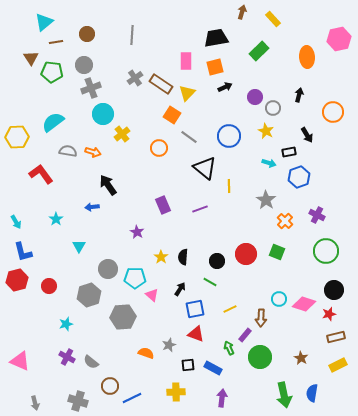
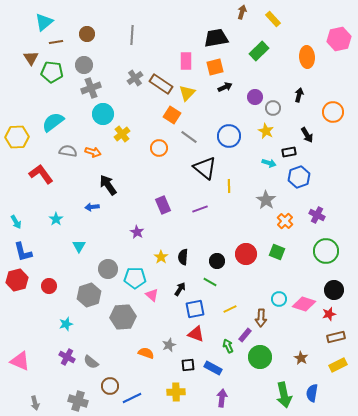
green arrow at (229, 348): moved 1 px left, 2 px up
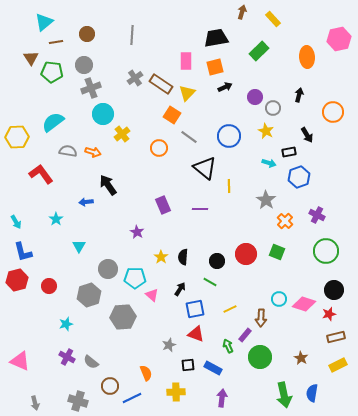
blue arrow at (92, 207): moved 6 px left, 5 px up
purple line at (200, 209): rotated 21 degrees clockwise
orange semicircle at (146, 353): moved 20 px down; rotated 49 degrees clockwise
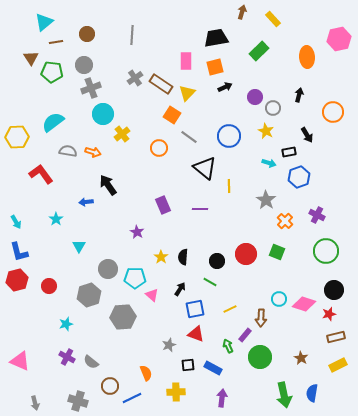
blue L-shape at (23, 252): moved 4 px left
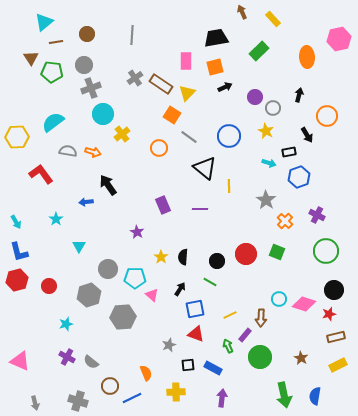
brown arrow at (242, 12): rotated 40 degrees counterclockwise
orange circle at (333, 112): moved 6 px left, 4 px down
yellow line at (230, 309): moved 6 px down
blue semicircle at (312, 393): moved 3 px right, 3 px down
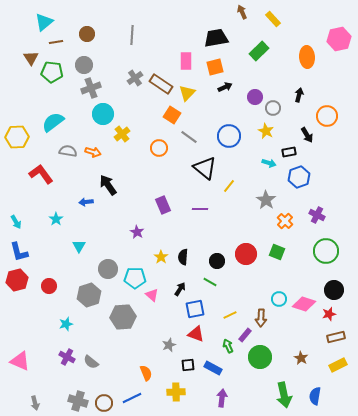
yellow line at (229, 186): rotated 40 degrees clockwise
brown circle at (110, 386): moved 6 px left, 17 px down
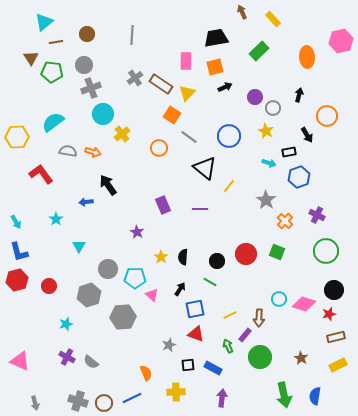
pink hexagon at (339, 39): moved 2 px right, 2 px down
brown arrow at (261, 318): moved 2 px left
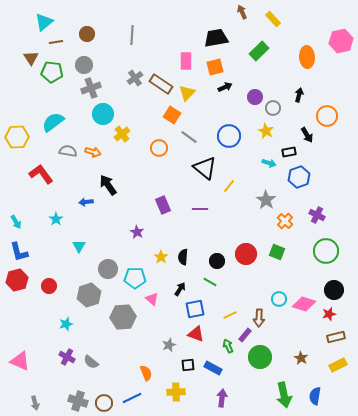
pink triangle at (152, 295): moved 4 px down
